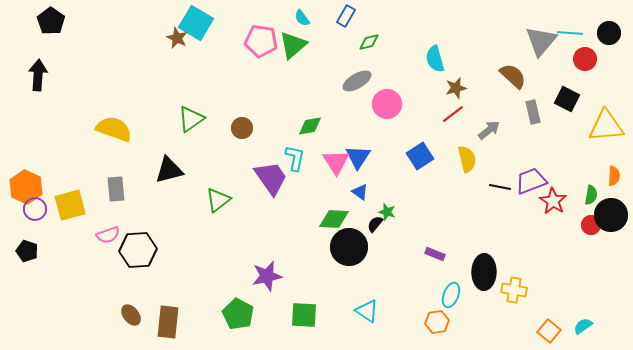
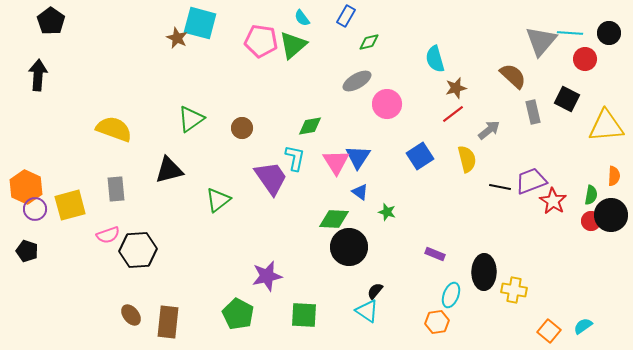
cyan square at (196, 23): moved 4 px right; rotated 16 degrees counterclockwise
black semicircle at (375, 224): moved 67 px down
red circle at (591, 225): moved 4 px up
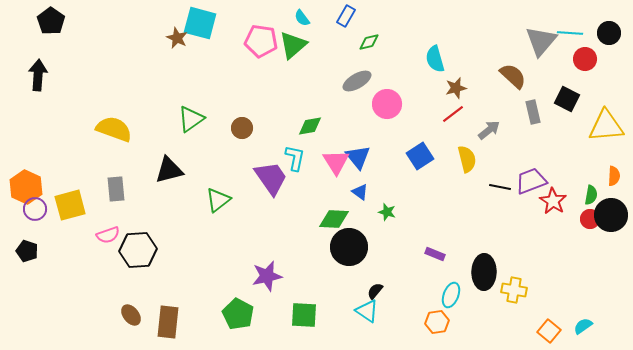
blue triangle at (358, 157): rotated 12 degrees counterclockwise
red circle at (591, 221): moved 1 px left, 2 px up
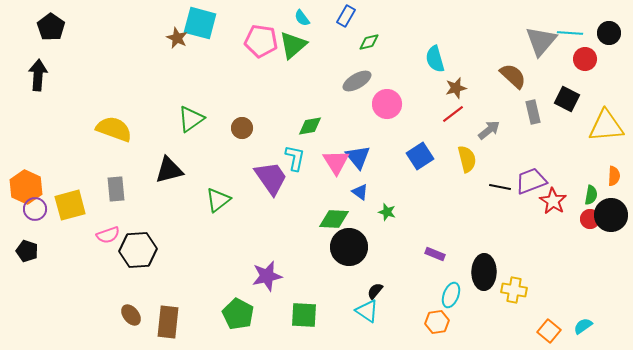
black pentagon at (51, 21): moved 6 px down
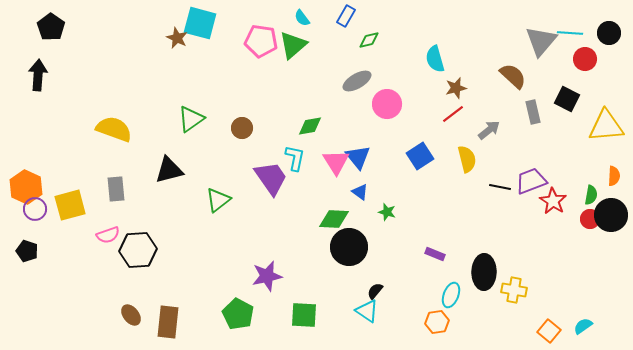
green diamond at (369, 42): moved 2 px up
